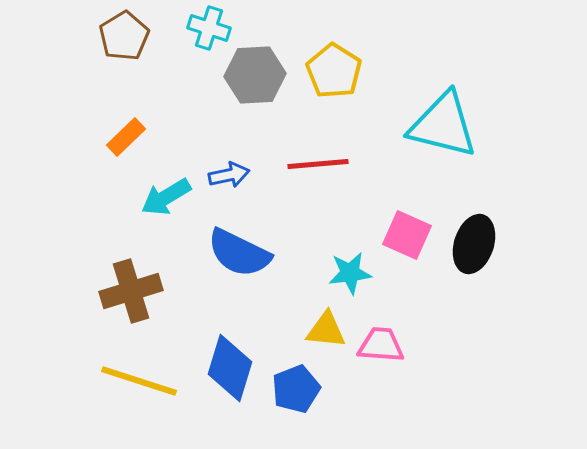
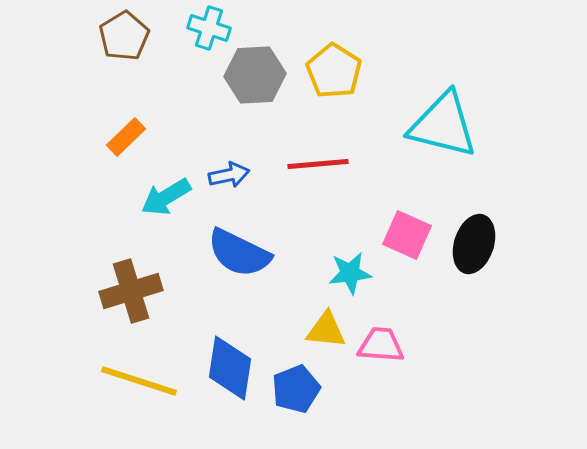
blue diamond: rotated 8 degrees counterclockwise
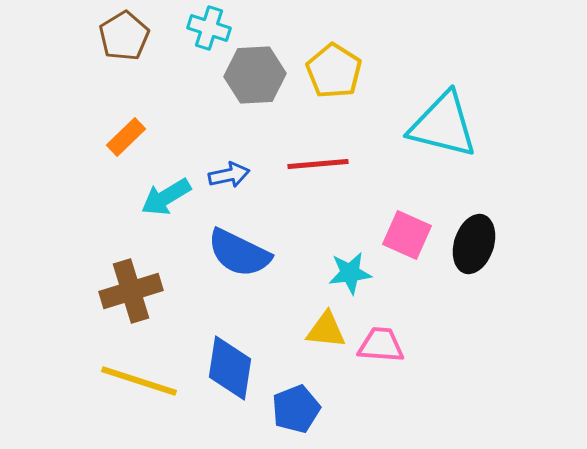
blue pentagon: moved 20 px down
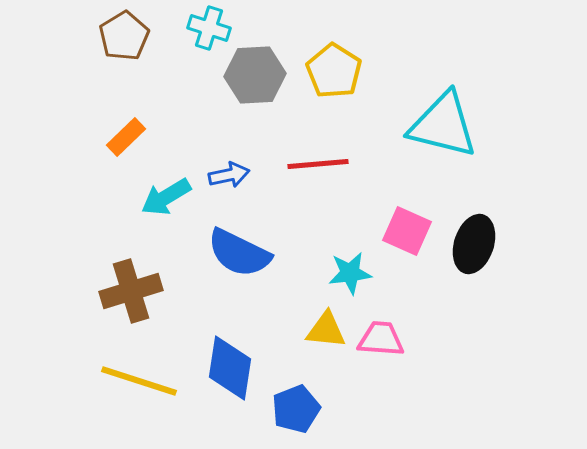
pink square: moved 4 px up
pink trapezoid: moved 6 px up
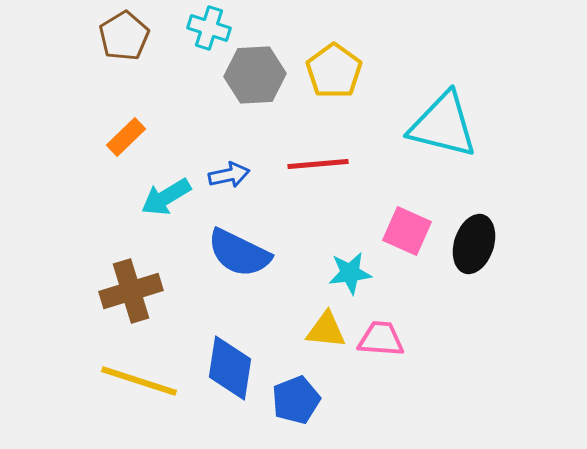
yellow pentagon: rotated 4 degrees clockwise
blue pentagon: moved 9 px up
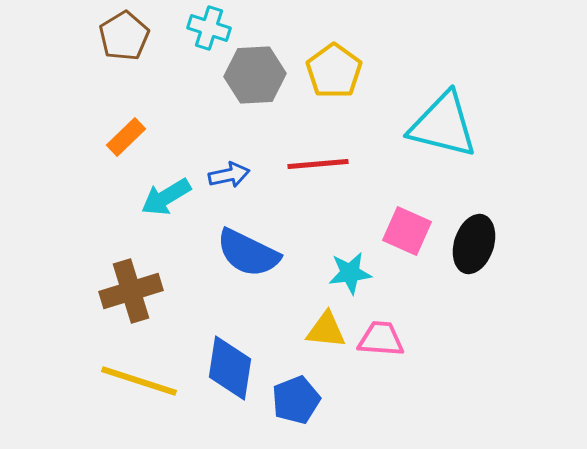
blue semicircle: moved 9 px right
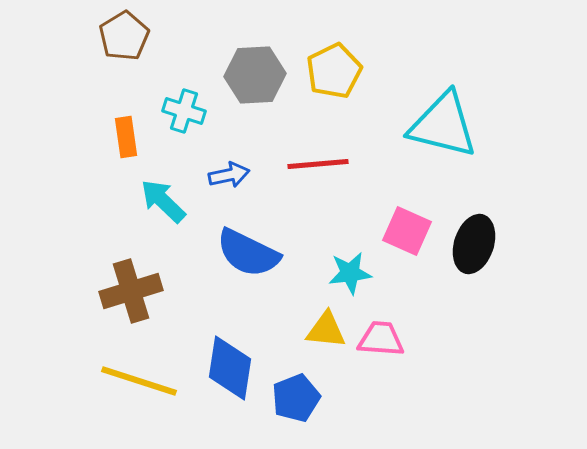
cyan cross: moved 25 px left, 83 px down
yellow pentagon: rotated 10 degrees clockwise
orange rectangle: rotated 54 degrees counterclockwise
cyan arrow: moved 3 px left, 4 px down; rotated 75 degrees clockwise
blue pentagon: moved 2 px up
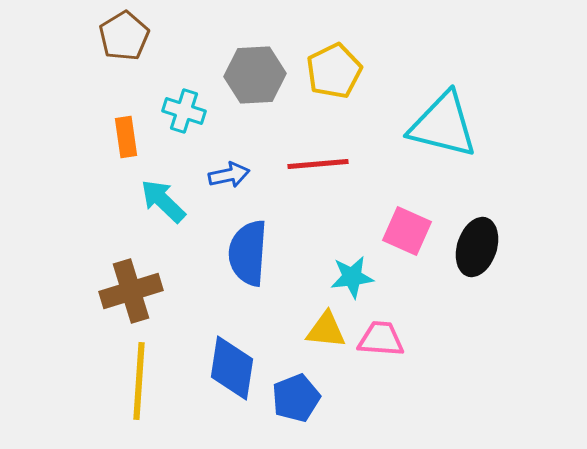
black ellipse: moved 3 px right, 3 px down
blue semicircle: rotated 68 degrees clockwise
cyan star: moved 2 px right, 4 px down
blue diamond: moved 2 px right
yellow line: rotated 76 degrees clockwise
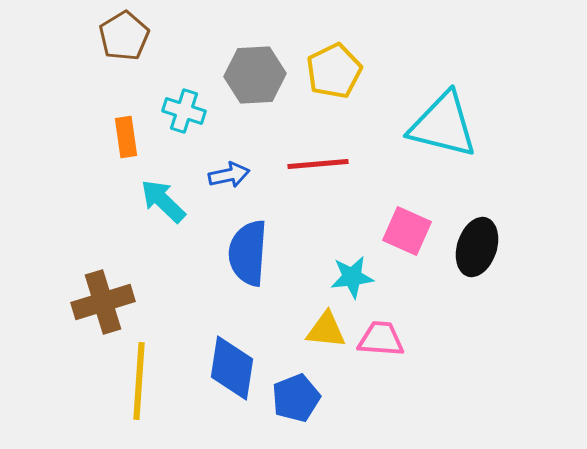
brown cross: moved 28 px left, 11 px down
